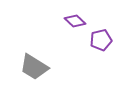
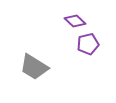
purple pentagon: moved 13 px left, 4 px down
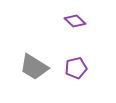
purple pentagon: moved 12 px left, 24 px down
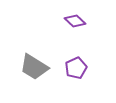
purple pentagon: rotated 10 degrees counterclockwise
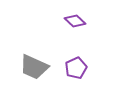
gray trapezoid: rotated 8 degrees counterclockwise
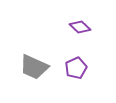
purple diamond: moved 5 px right, 6 px down
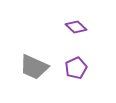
purple diamond: moved 4 px left
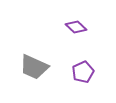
purple pentagon: moved 7 px right, 4 px down
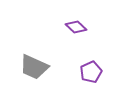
purple pentagon: moved 8 px right
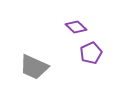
purple pentagon: moved 19 px up
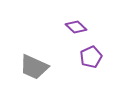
purple pentagon: moved 4 px down
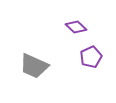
gray trapezoid: moved 1 px up
